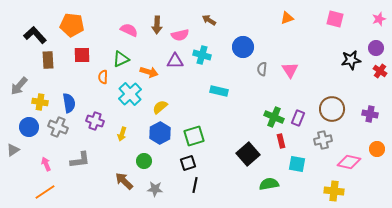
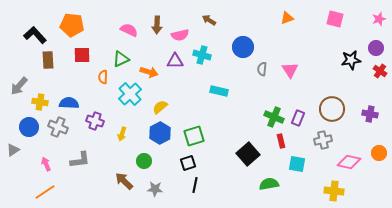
blue semicircle at (69, 103): rotated 78 degrees counterclockwise
orange circle at (377, 149): moved 2 px right, 4 px down
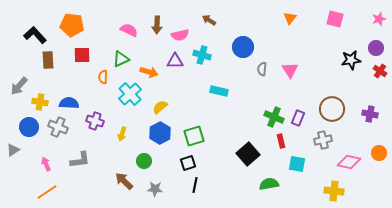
orange triangle at (287, 18): moved 3 px right; rotated 32 degrees counterclockwise
orange line at (45, 192): moved 2 px right
